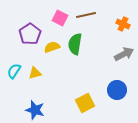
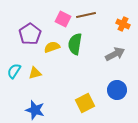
pink square: moved 3 px right, 1 px down
gray arrow: moved 9 px left
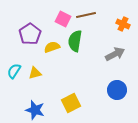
green semicircle: moved 3 px up
yellow square: moved 14 px left
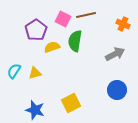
purple pentagon: moved 6 px right, 4 px up
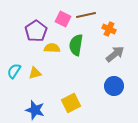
orange cross: moved 14 px left, 5 px down
purple pentagon: moved 1 px down
green semicircle: moved 1 px right, 4 px down
yellow semicircle: moved 1 px down; rotated 21 degrees clockwise
gray arrow: rotated 12 degrees counterclockwise
blue circle: moved 3 px left, 4 px up
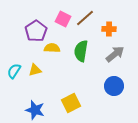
brown line: moved 1 px left, 3 px down; rotated 30 degrees counterclockwise
orange cross: rotated 24 degrees counterclockwise
green semicircle: moved 5 px right, 6 px down
yellow triangle: moved 3 px up
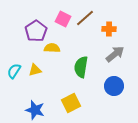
green semicircle: moved 16 px down
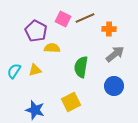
brown line: rotated 18 degrees clockwise
purple pentagon: rotated 10 degrees counterclockwise
yellow square: moved 1 px up
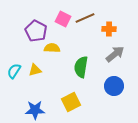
blue star: rotated 18 degrees counterclockwise
